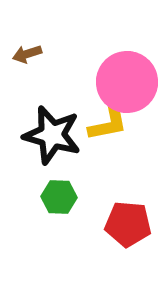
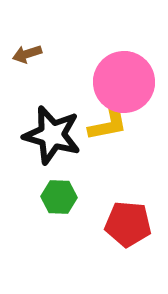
pink circle: moved 3 px left
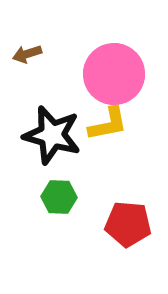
pink circle: moved 10 px left, 8 px up
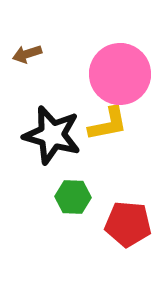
pink circle: moved 6 px right
green hexagon: moved 14 px right
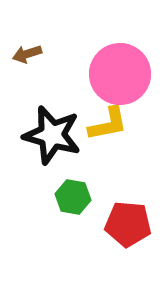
green hexagon: rotated 8 degrees clockwise
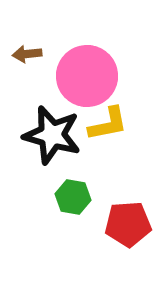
brown arrow: rotated 12 degrees clockwise
pink circle: moved 33 px left, 2 px down
red pentagon: rotated 9 degrees counterclockwise
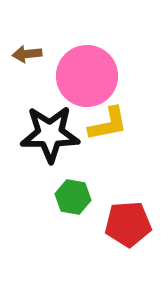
black star: moved 2 px left, 1 px up; rotated 16 degrees counterclockwise
